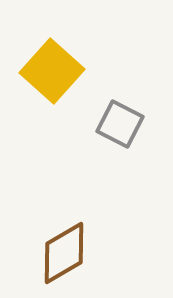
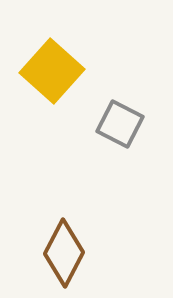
brown diamond: rotated 32 degrees counterclockwise
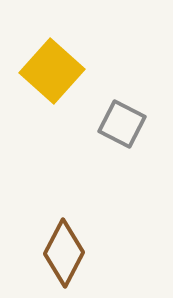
gray square: moved 2 px right
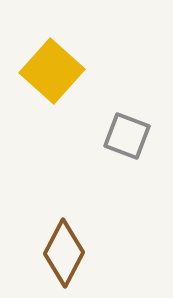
gray square: moved 5 px right, 12 px down; rotated 6 degrees counterclockwise
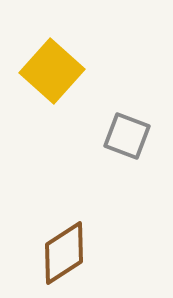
brown diamond: rotated 30 degrees clockwise
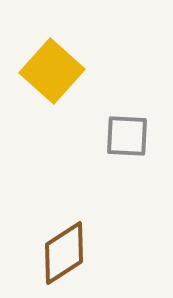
gray square: rotated 18 degrees counterclockwise
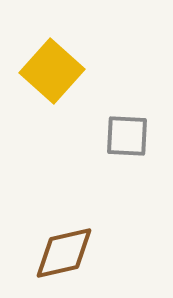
brown diamond: rotated 20 degrees clockwise
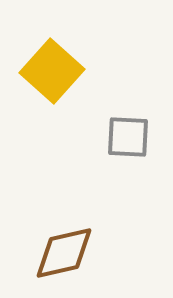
gray square: moved 1 px right, 1 px down
